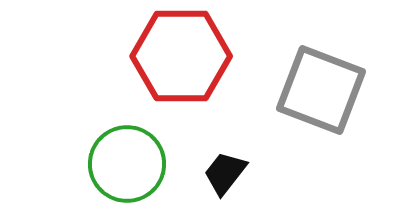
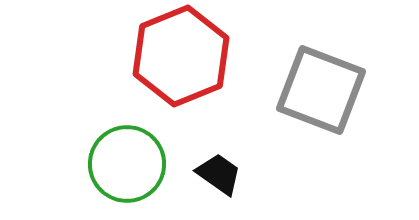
red hexagon: rotated 22 degrees counterclockwise
black trapezoid: moved 6 px left, 1 px down; rotated 87 degrees clockwise
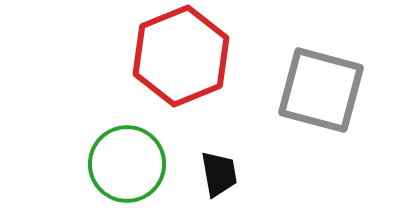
gray square: rotated 6 degrees counterclockwise
black trapezoid: rotated 45 degrees clockwise
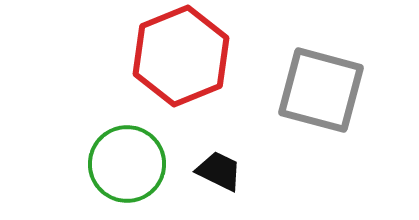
black trapezoid: moved 3 px up; rotated 54 degrees counterclockwise
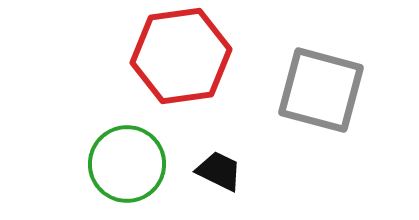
red hexagon: rotated 14 degrees clockwise
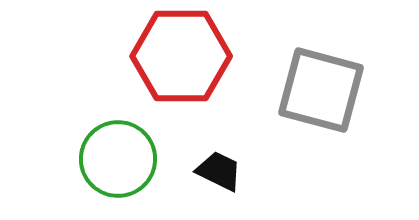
red hexagon: rotated 8 degrees clockwise
green circle: moved 9 px left, 5 px up
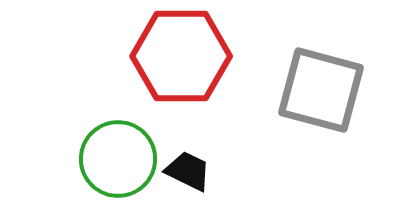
black trapezoid: moved 31 px left
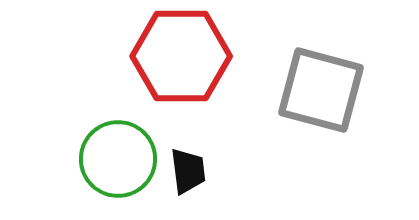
black trapezoid: rotated 57 degrees clockwise
